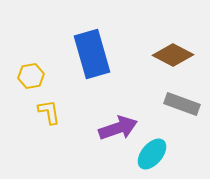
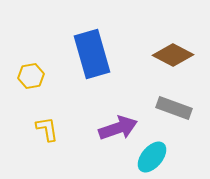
gray rectangle: moved 8 px left, 4 px down
yellow L-shape: moved 2 px left, 17 px down
cyan ellipse: moved 3 px down
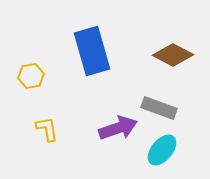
blue rectangle: moved 3 px up
gray rectangle: moved 15 px left
cyan ellipse: moved 10 px right, 7 px up
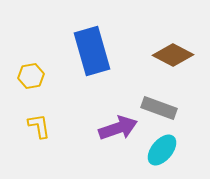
yellow L-shape: moved 8 px left, 3 px up
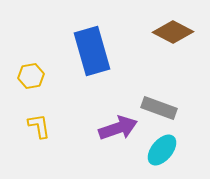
brown diamond: moved 23 px up
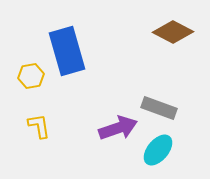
blue rectangle: moved 25 px left
cyan ellipse: moved 4 px left
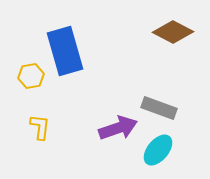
blue rectangle: moved 2 px left
yellow L-shape: moved 1 px right, 1 px down; rotated 16 degrees clockwise
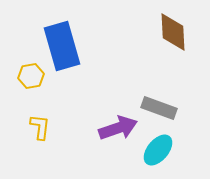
brown diamond: rotated 60 degrees clockwise
blue rectangle: moved 3 px left, 5 px up
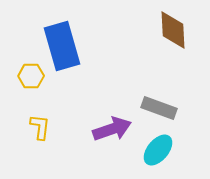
brown diamond: moved 2 px up
yellow hexagon: rotated 10 degrees clockwise
purple arrow: moved 6 px left, 1 px down
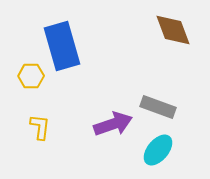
brown diamond: rotated 18 degrees counterclockwise
gray rectangle: moved 1 px left, 1 px up
purple arrow: moved 1 px right, 5 px up
